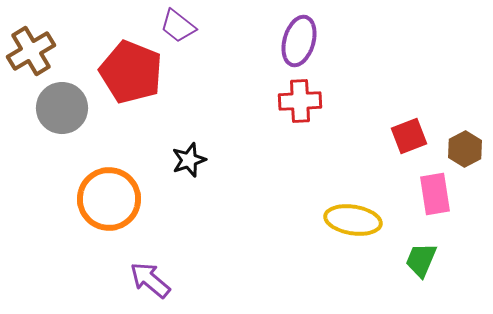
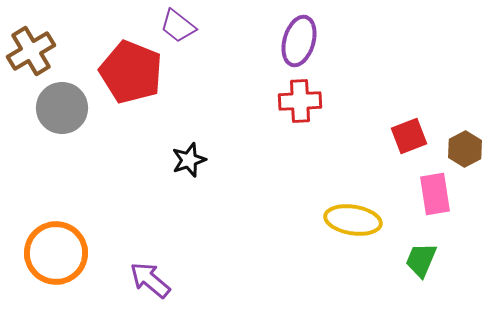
orange circle: moved 53 px left, 54 px down
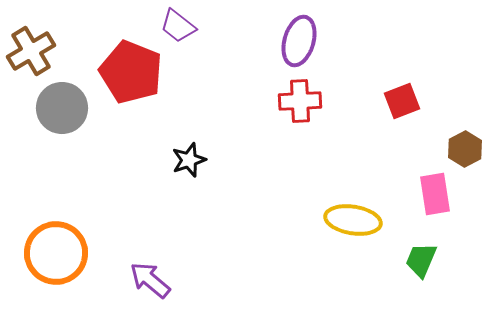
red square: moved 7 px left, 35 px up
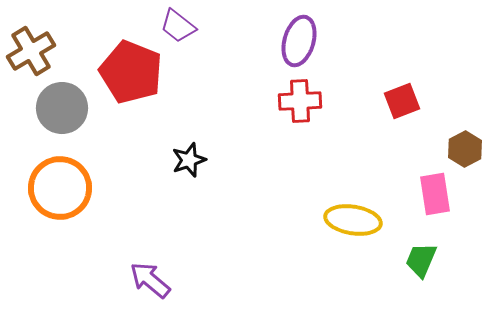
orange circle: moved 4 px right, 65 px up
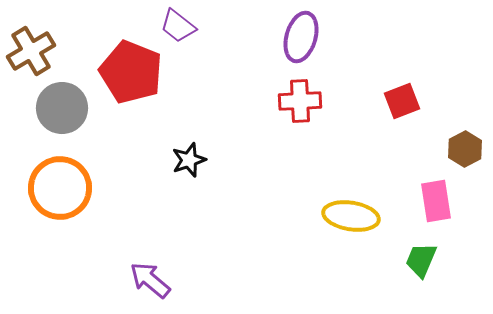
purple ellipse: moved 2 px right, 4 px up
pink rectangle: moved 1 px right, 7 px down
yellow ellipse: moved 2 px left, 4 px up
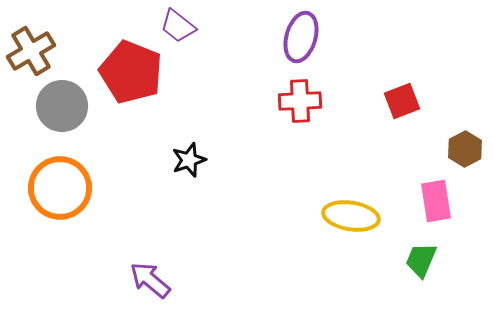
gray circle: moved 2 px up
